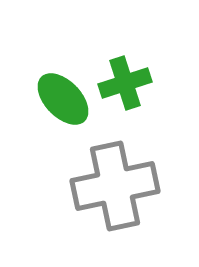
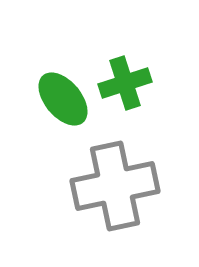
green ellipse: rotated 4 degrees clockwise
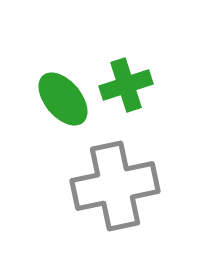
green cross: moved 1 px right, 2 px down
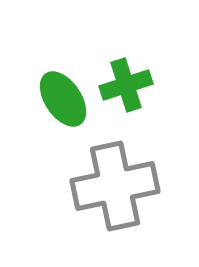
green ellipse: rotated 6 degrees clockwise
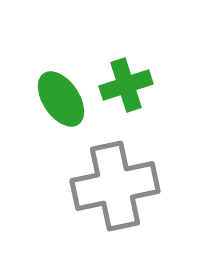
green ellipse: moved 2 px left
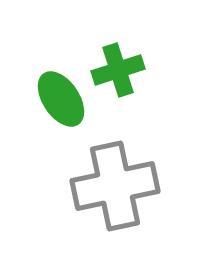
green cross: moved 8 px left, 15 px up
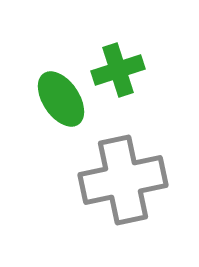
gray cross: moved 8 px right, 6 px up
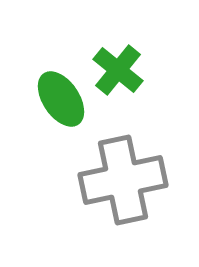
green cross: rotated 33 degrees counterclockwise
